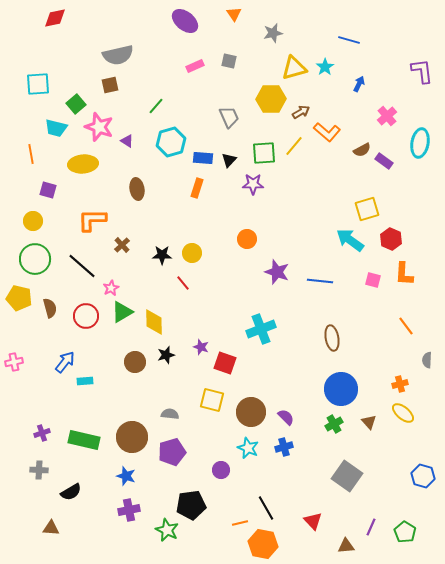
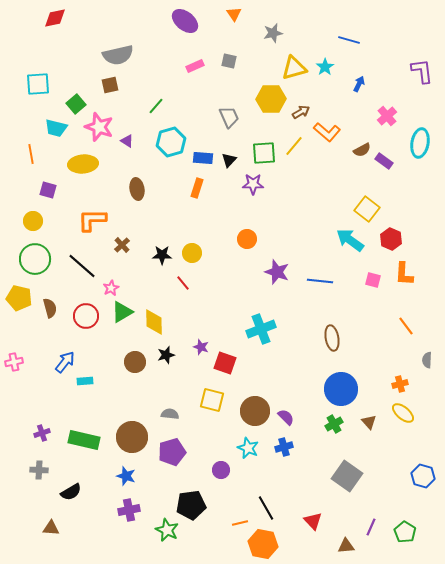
yellow square at (367, 209): rotated 35 degrees counterclockwise
brown circle at (251, 412): moved 4 px right, 1 px up
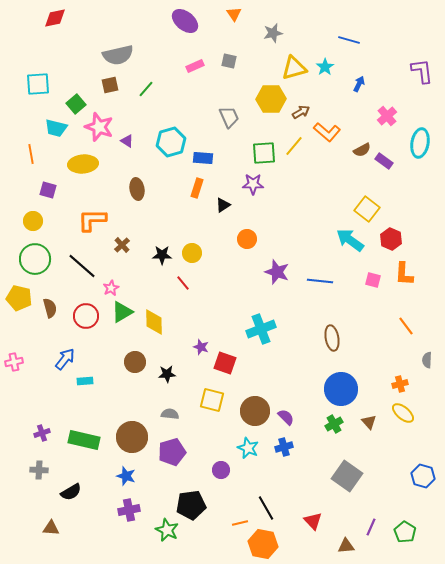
green line at (156, 106): moved 10 px left, 17 px up
black triangle at (229, 160): moved 6 px left, 45 px down; rotated 14 degrees clockwise
black star at (166, 355): moved 1 px right, 19 px down; rotated 12 degrees clockwise
blue arrow at (65, 362): moved 3 px up
